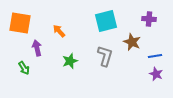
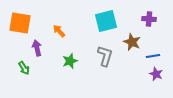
blue line: moved 2 px left
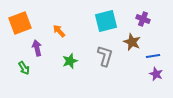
purple cross: moved 6 px left; rotated 16 degrees clockwise
orange square: rotated 30 degrees counterclockwise
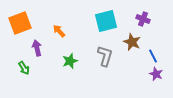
blue line: rotated 72 degrees clockwise
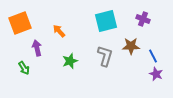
brown star: moved 1 px left, 4 px down; rotated 24 degrees counterclockwise
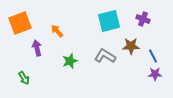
cyan square: moved 3 px right
orange arrow: moved 2 px left
gray L-shape: rotated 75 degrees counterclockwise
green arrow: moved 10 px down
purple star: moved 1 px left; rotated 24 degrees counterclockwise
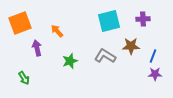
purple cross: rotated 24 degrees counterclockwise
blue line: rotated 48 degrees clockwise
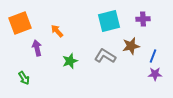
brown star: rotated 12 degrees counterclockwise
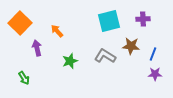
orange square: rotated 25 degrees counterclockwise
brown star: rotated 18 degrees clockwise
blue line: moved 2 px up
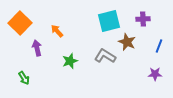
brown star: moved 4 px left, 4 px up; rotated 18 degrees clockwise
blue line: moved 6 px right, 8 px up
